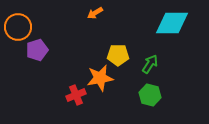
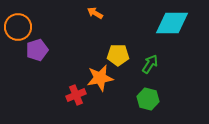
orange arrow: rotated 63 degrees clockwise
green hexagon: moved 2 px left, 4 px down
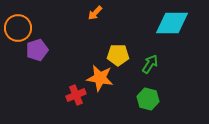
orange arrow: rotated 77 degrees counterclockwise
orange circle: moved 1 px down
orange star: rotated 20 degrees clockwise
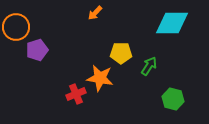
orange circle: moved 2 px left, 1 px up
yellow pentagon: moved 3 px right, 2 px up
green arrow: moved 1 px left, 2 px down
red cross: moved 1 px up
green hexagon: moved 25 px right
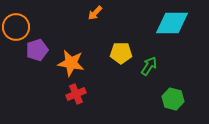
orange star: moved 29 px left, 15 px up
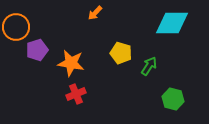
yellow pentagon: rotated 15 degrees clockwise
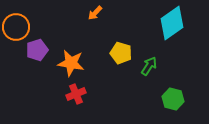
cyan diamond: rotated 36 degrees counterclockwise
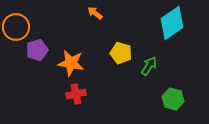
orange arrow: rotated 84 degrees clockwise
red cross: rotated 12 degrees clockwise
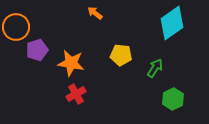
yellow pentagon: moved 2 px down; rotated 10 degrees counterclockwise
green arrow: moved 6 px right, 2 px down
red cross: rotated 18 degrees counterclockwise
green hexagon: rotated 20 degrees clockwise
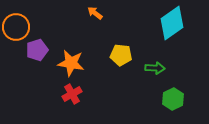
green arrow: rotated 60 degrees clockwise
red cross: moved 4 px left
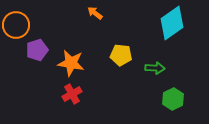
orange circle: moved 2 px up
